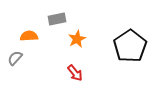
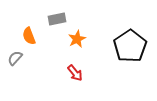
orange semicircle: rotated 108 degrees counterclockwise
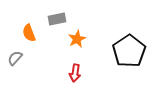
orange semicircle: moved 3 px up
black pentagon: moved 1 px left, 5 px down
red arrow: rotated 48 degrees clockwise
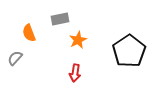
gray rectangle: moved 3 px right
orange star: moved 1 px right, 1 px down
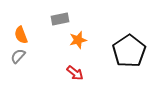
orange semicircle: moved 8 px left, 2 px down
orange star: rotated 12 degrees clockwise
gray semicircle: moved 3 px right, 2 px up
red arrow: rotated 60 degrees counterclockwise
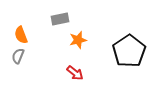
gray semicircle: rotated 21 degrees counterclockwise
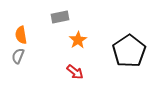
gray rectangle: moved 2 px up
orange semicircle: rotated 12 degrees clockwise
orange star: rotated 18 degrees counterclockwise
red arrow: moved 1 px up
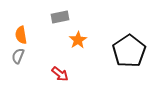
red arrow: moved 15 px left, 2 px down
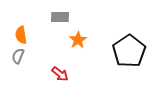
gray rectangle: rotated 12 degrees clockwise
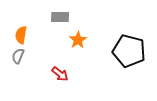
orange semicircle: rotated 18 degrees clockwise
black pentagon: rotated 24 degrees counterclockwise
